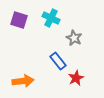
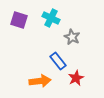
gray star: moved 2 px left, 1 px up
orange arrow: moved 17 px right
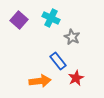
purple square: rotated 24 degrees clockwise
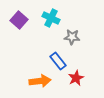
gray star: rotated 21 degrees counterclockwise
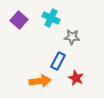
blue rectangle: rotated 66 degrees clockwise
red star: rotated 21 degrees counterclockwise
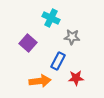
purple square: moved 9 px right, 23 px down
red star: rotated 28 degrees counterclockwise
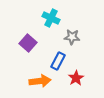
red star: rotated 28 degrees counterclockwise
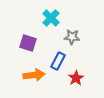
cyan cross: rotated 18 degrees clockwise
purple square: rotated 24 degrees counterclockwise
orange arrow: moved 6 px left, 6 px up
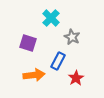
gray star: rotated 21 degrees clockwise
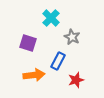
red star: moved 2 px down; rotated 14 degrees clockwise
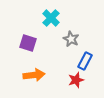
gray star: moved 1 px left, 2 px down
blue rectangle: moved 27 px right
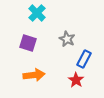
cyan cross: moved 14 px left, 5 px up
gray star: moved 4 px left
blue rectangle: moved 1 px left, 2 px up
red star: rotated 21 degrees counterclockwise
